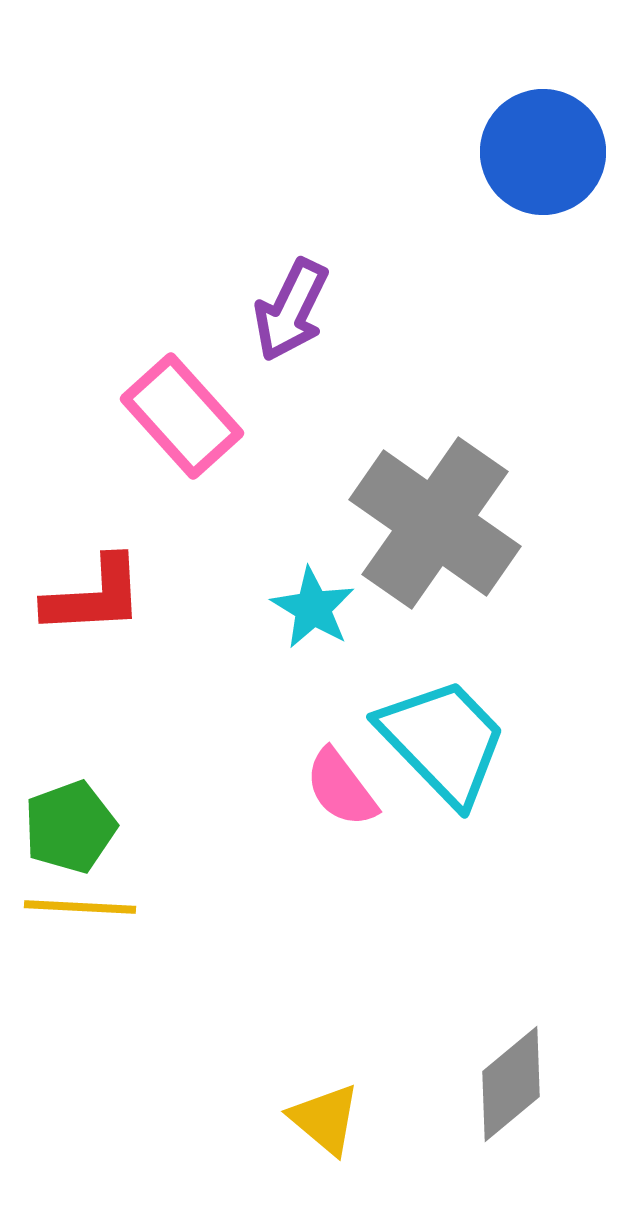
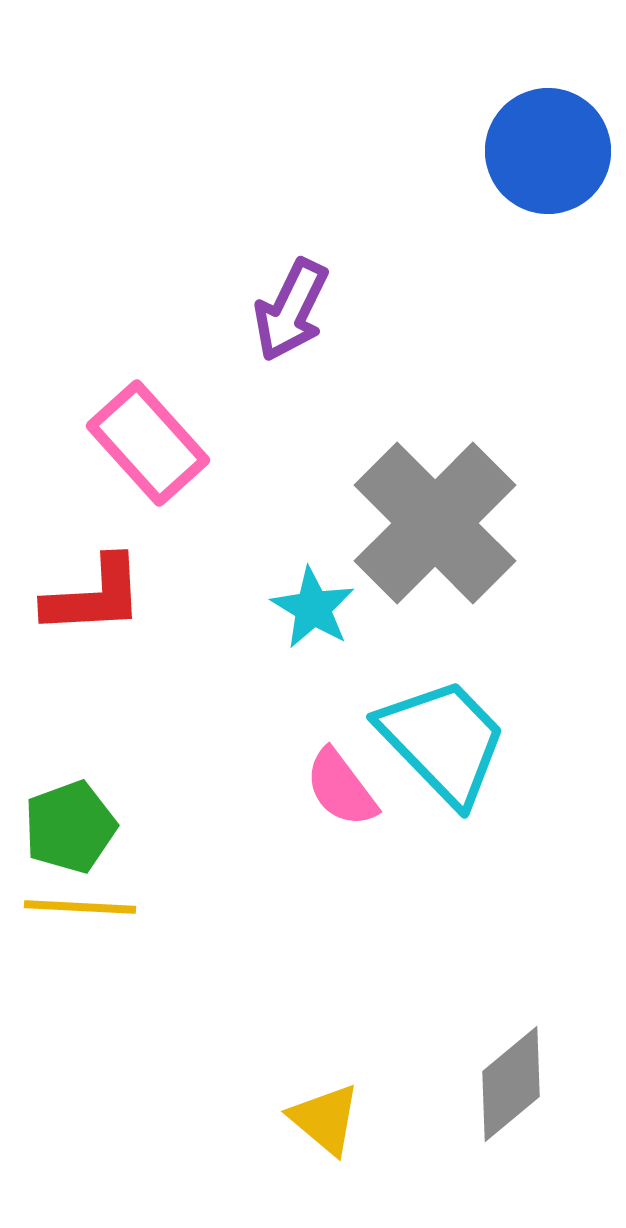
blue circle: moved 5 px right, 1 px up
pink rectangle: moved 34 px left, 27 px down
gray cross: rotated 10 degrees clockwise
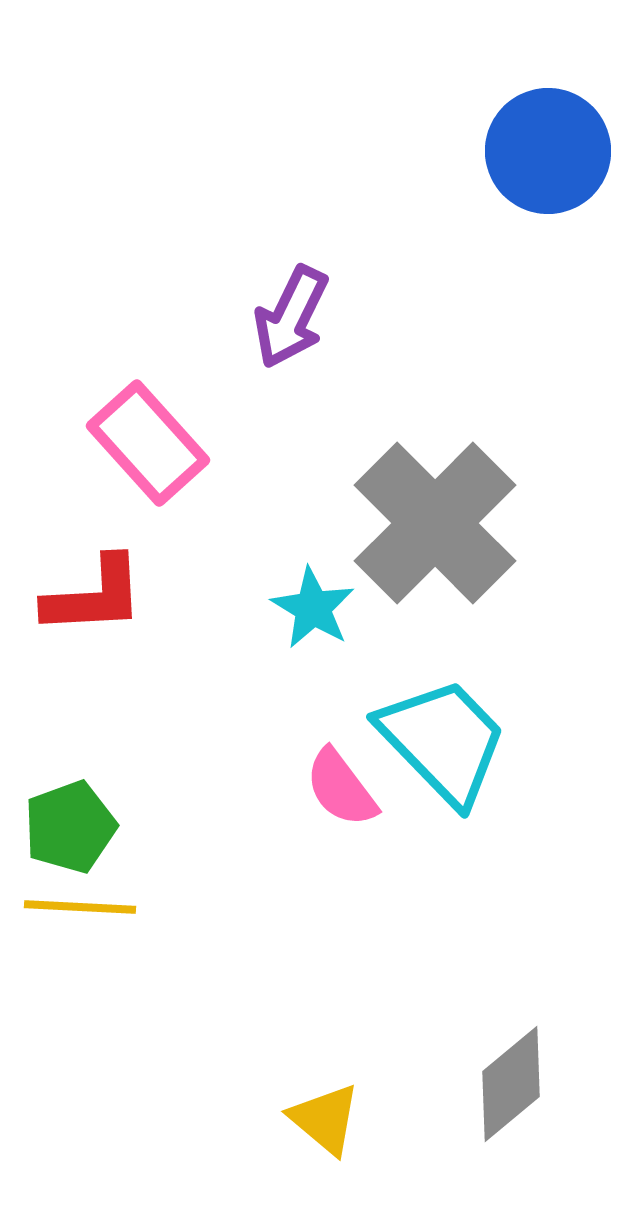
purple arrow: moved 7 px down
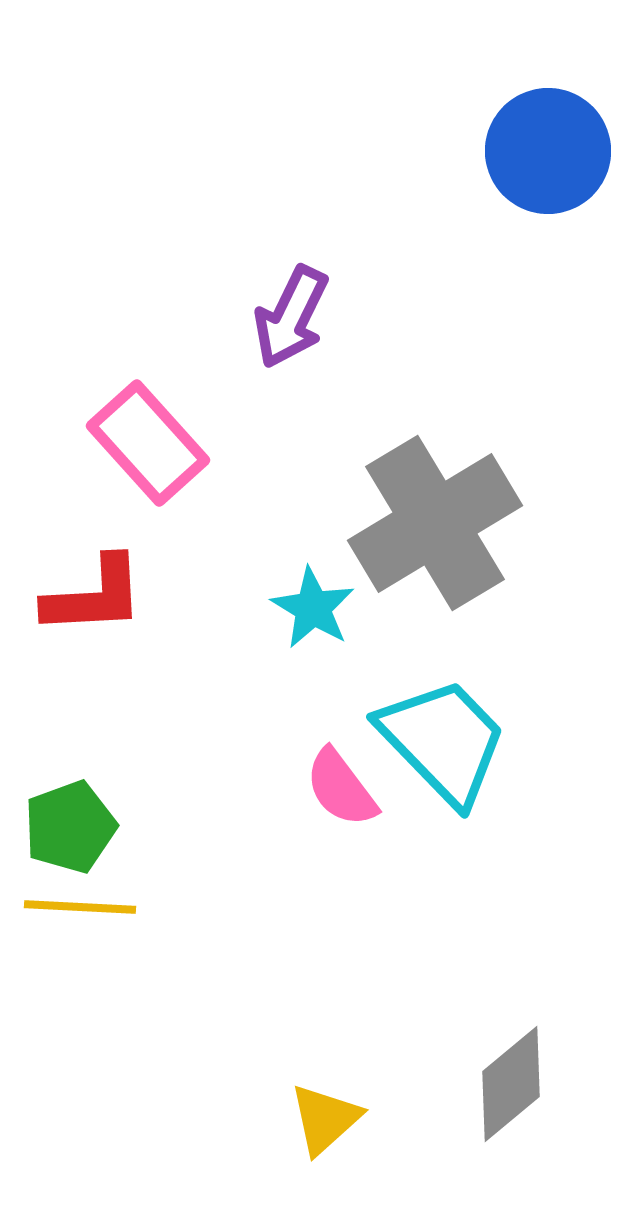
gray cross: rotated 14 degrees clockwise
yellow triangle: rotated 38 degrees clockwise
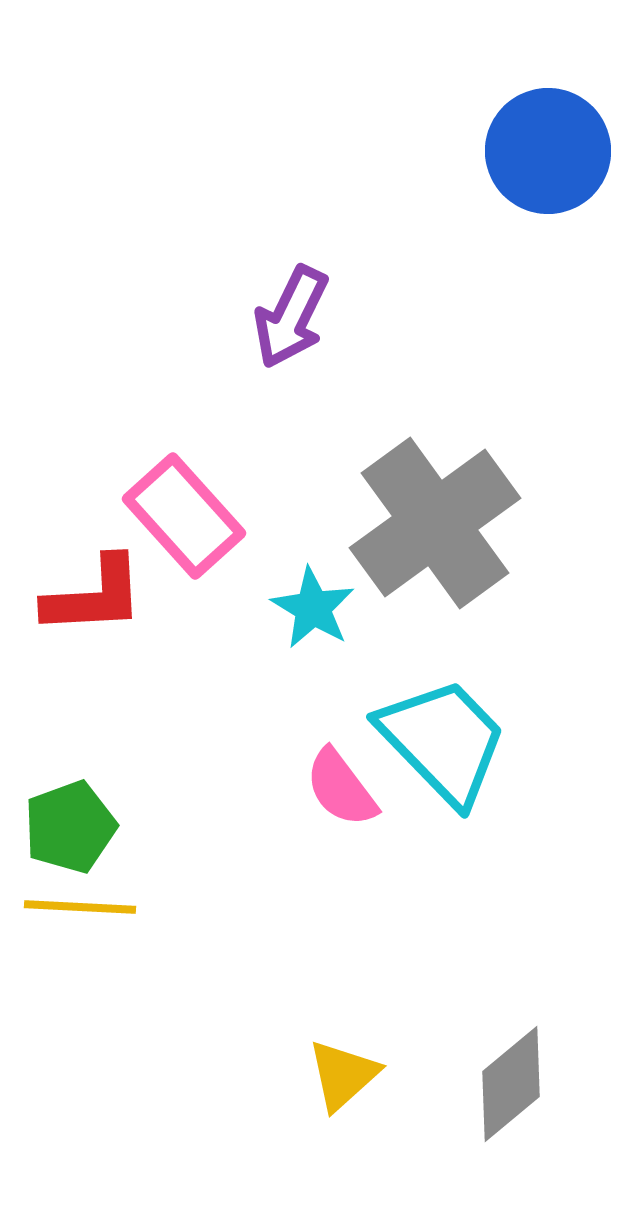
pink rectangle: moved 36 px right, 73 px down
gray cross: rotated 5 degrees counterclockwise
yellow triangle: moved 18 px right, 44 px up
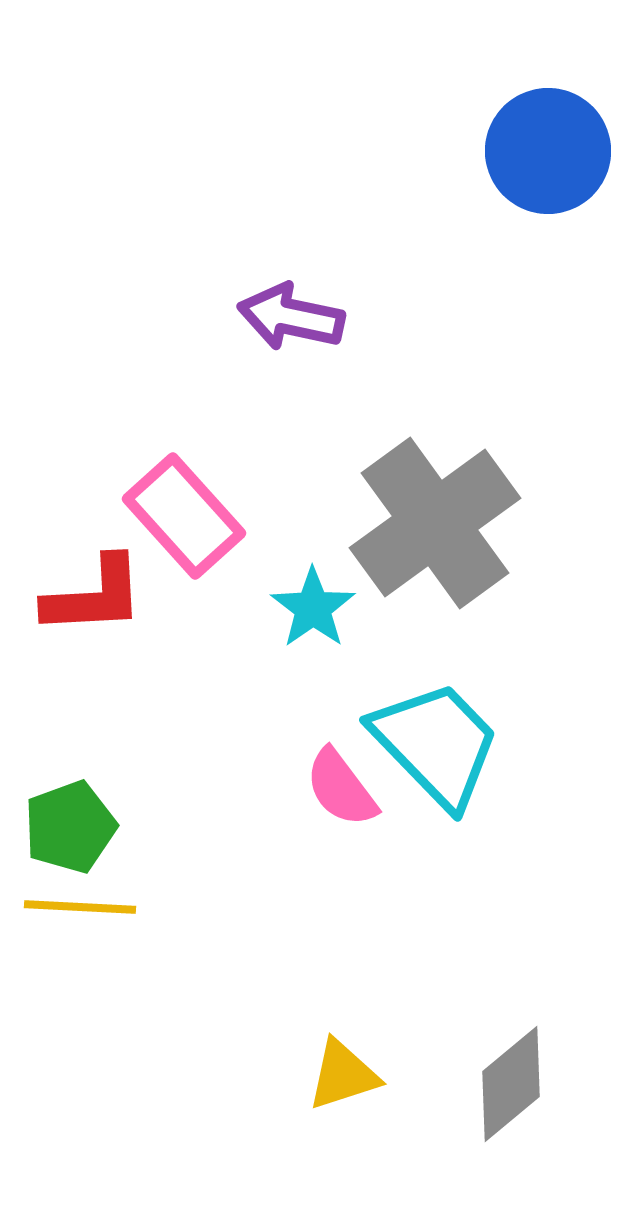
purple arrow: rotated 76 degrees clockwise
cyan star: rotated 6 degrees clockwise
cyan trapezoid: moved 7 px left, 3 px down
yellow triangle: rotated 24 degrees clockwise
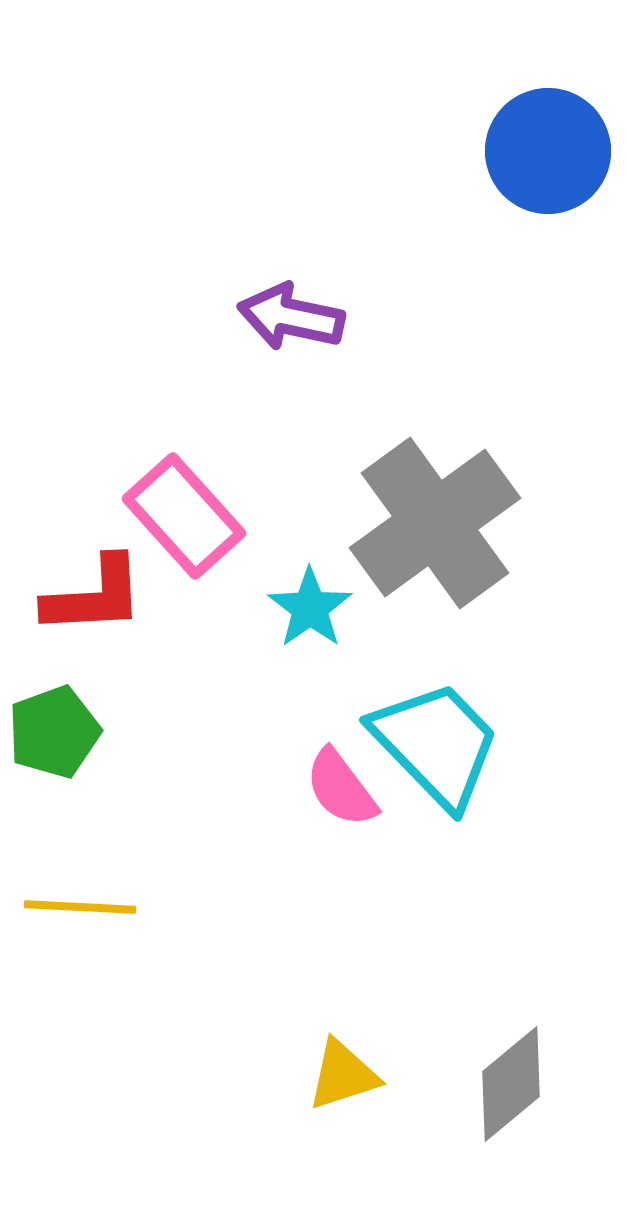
cyan star: moved 3 px left
green pentagon: moved 16 px left, 95 px up
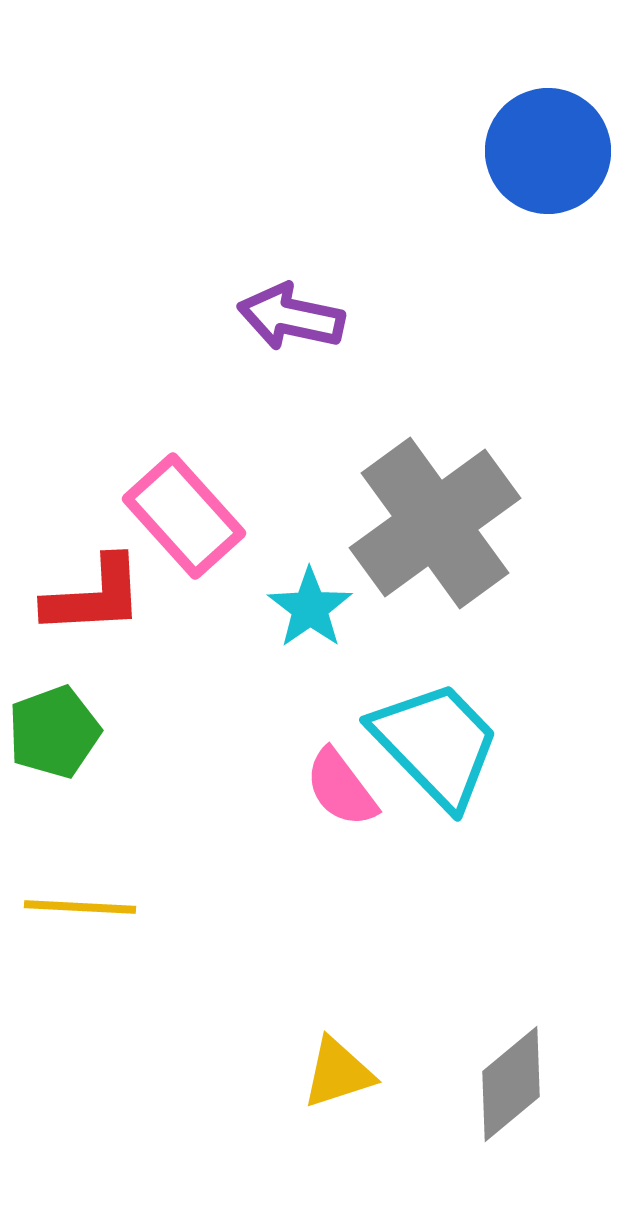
yellow triangle: moved 5 px left, 2 px up
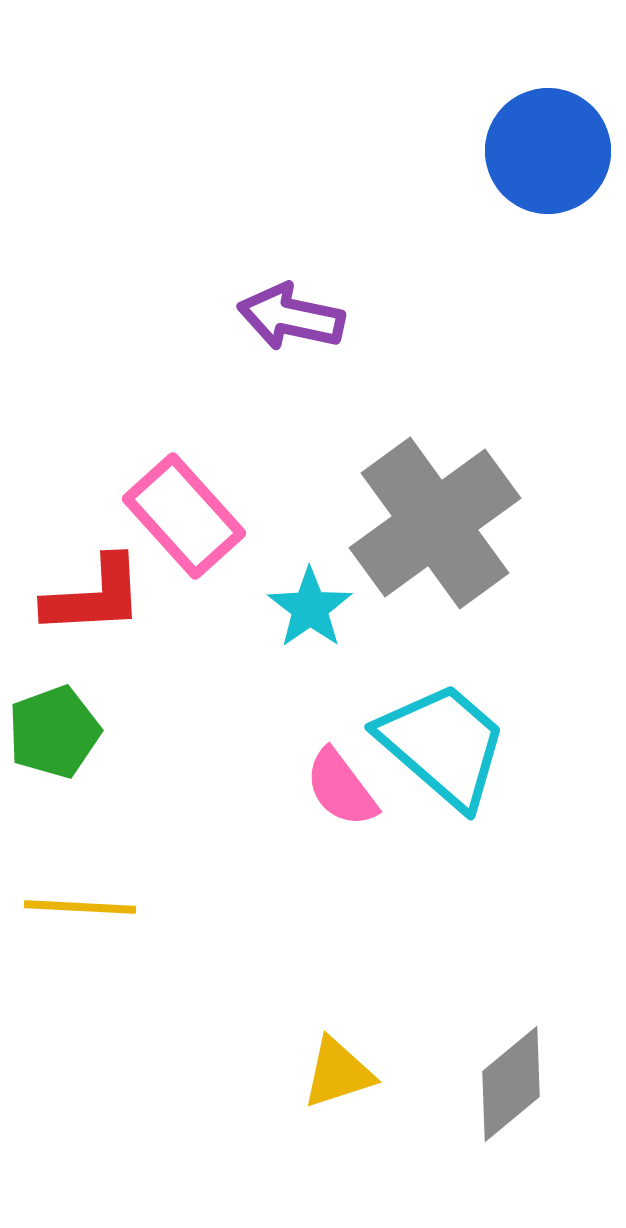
cyan trapezoid: moved 7 px right, 1 px down; rotated 5 degrees counterclockwise
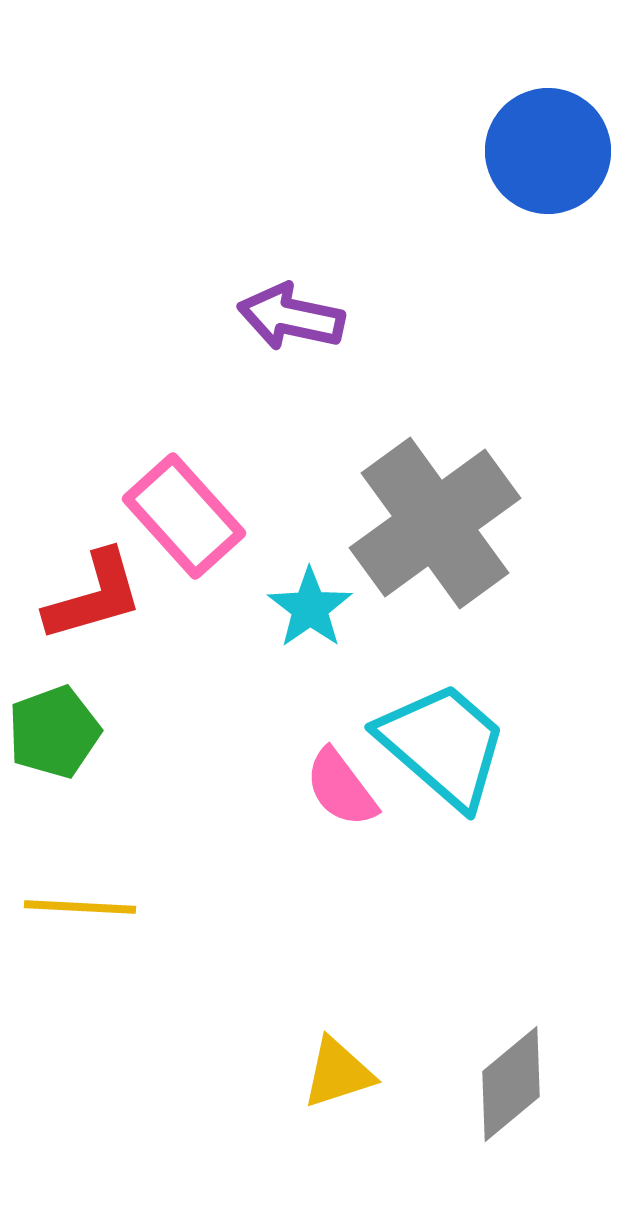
red L-shape: rotated 13 degrees counterclockwise
